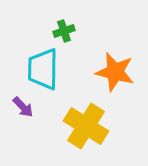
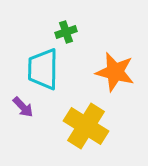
green cross: moved 2 px right, 1 px down
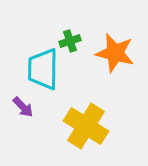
green cross: moved 4 px right, 9 px down
orange star: moved 19 px up
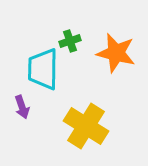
orange star: moved 1 px right
purple arrow: moved 1 px left; rotated 25 degrees clockwise
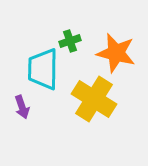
yellow cross: moved 8 px right, 27 px up
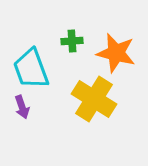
green cross: moved 2 px right; rotated 15 degrees clockwise
cyan trapezoid: moved 12 px left; rotated 21 degrees counterclockwise
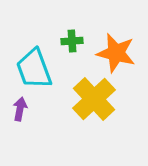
cyan trapezoid: moved 3 px right
yellow cross: rotated 15 degrees clockwise
purple arrow: moved 2 px left, 2 px down; rotated 150 degrees counterclockwise
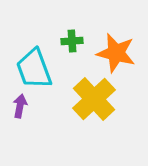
purple arrow: moved 3 px up
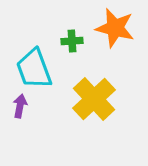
orange star: moved 1 px left, 25 px up
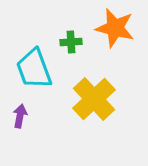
green cross: moved 1 px left, 1 px down
purple arrow: moved 10 px down
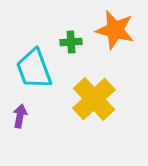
orange star: moved 2 px down
